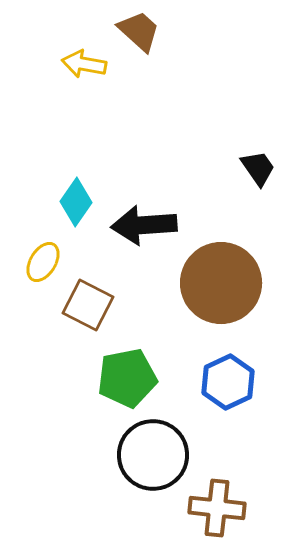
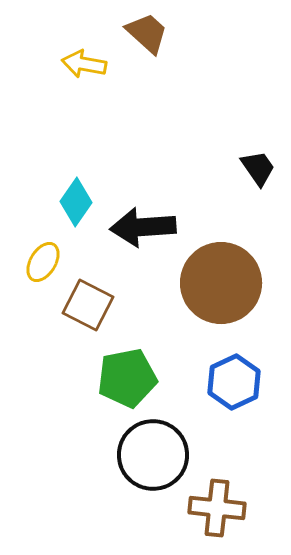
brown trapezoid: moved 8 px right, 2 px down
black arrow: moved 1 px left, 2 px down
blue hexagon: moved 6 px right
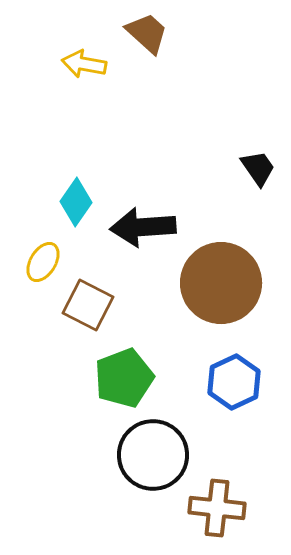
green pentagon: moved 3 px left; rotated 10 degrees counterclockwise
